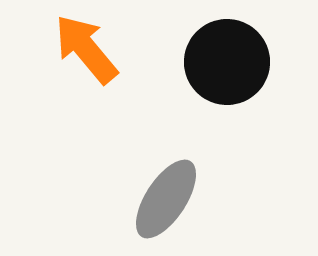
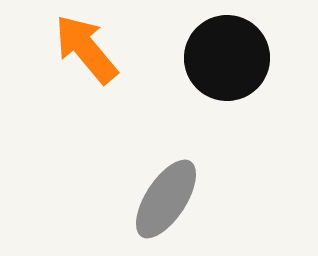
black circle: moved 4 px up
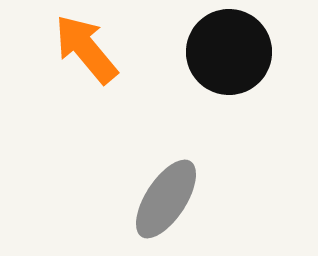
black circle: moved 2 px right, 6 px up
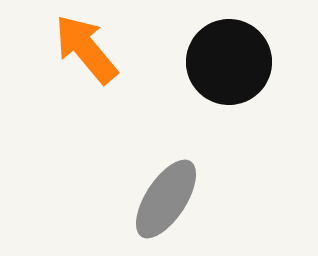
black circle: moved 10 px down
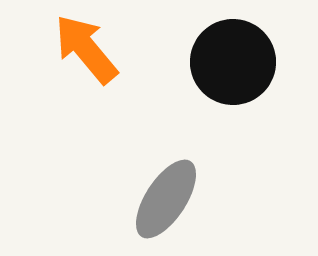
black circle: moved 4 px right
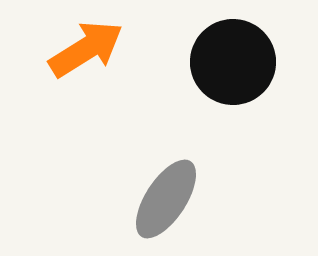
orange arrow: rotated 98 degrees clockwise
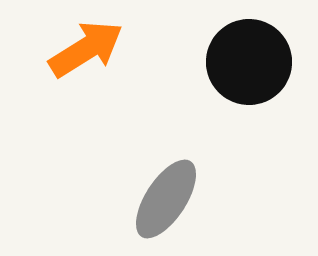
black circle: moved 16 px right
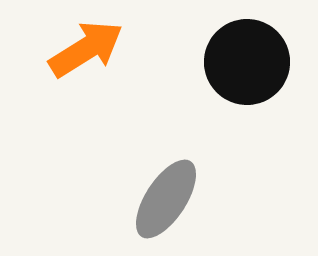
black circle: moved 2 px left
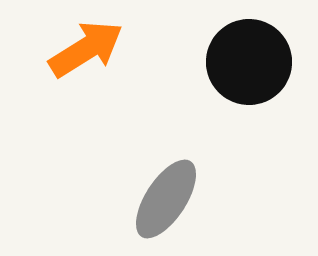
black circle: moved 2 px right
